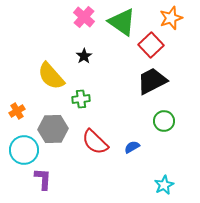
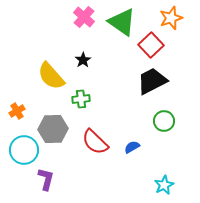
black star: moved 1 px left, 4 px down
purple L-shape: moved 3 px right; rotated 10 degrees clockwise
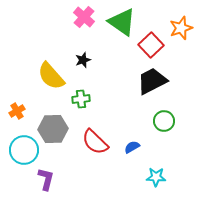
orange star: moved 10 px right, 10 px down
black star: rotated 14 degrees clockwise
cyan star: moved 8 px left, 8 px up; rotated 30 degrees clockwise
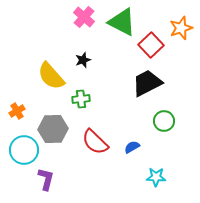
green triangle: rotated 8 degrees counterclockwise
black trapezoid: moved 5 px left, 2 px down
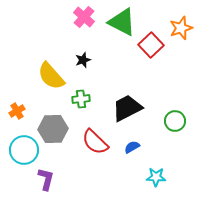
black trapezoid: moved 20 px left, 25 px down
green circle: moved 11 px right
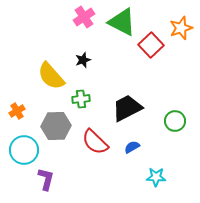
pink cross: rotated 15 degrees clockwise
gray hexagon: moved 3 px right, 3 px up
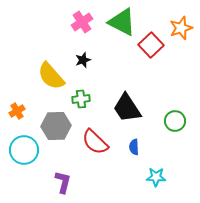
pink cross: moved 2 px left, 5 px down
black trapezoid: rotated 96 degrees counterclockwise
blue semicircle: moved 2 px right; rotated 63 degrees counterclockwise
purple L-shape: moved 17 px right, 3 px down
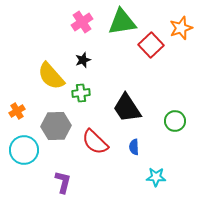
green triangle: rotated 36 degrees counterclockwise
green cross: moved 6 px up
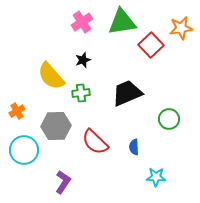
orange star: rotated 10 degrees clockwise
black trapezoid: moved 15 px up; rotated 100 degrees clockwise
green circle: moved 6 px left, 2 px up
purple L-shape: rotated 20 degrees clockwise
